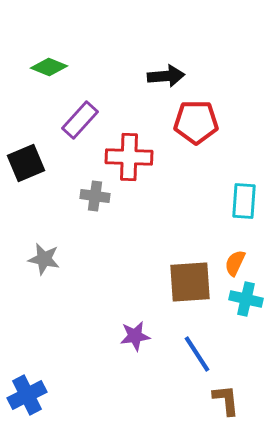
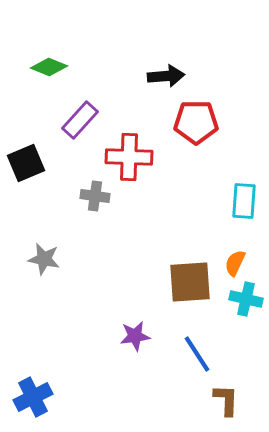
blue cross: moved 6 px right, 2 px down
brown L-shape: rotated 8 degrees clockwise
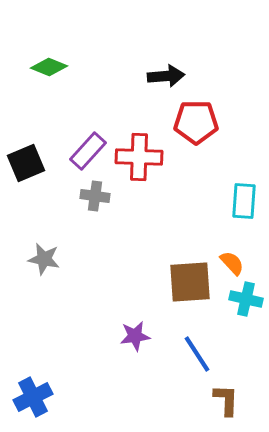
purple rectangle: moved 8 px right, 31 px down
red cross: moved 10 px right
orange semicircle: moved 3 px left; rotated 112 degrees clockwise
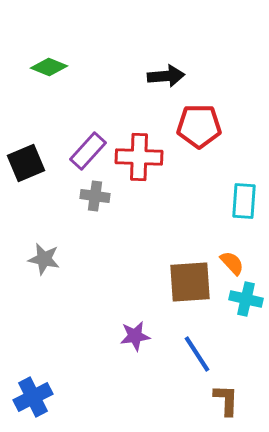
red pentagon: moved 3 px right, 4 px down
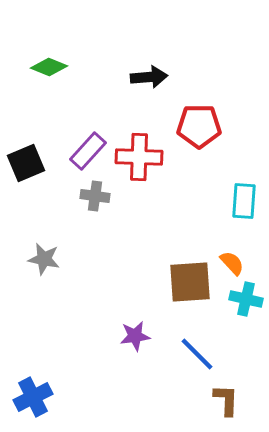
black arrow: moved 17 px left, 1 px down
blue line: rotated 12 degrees counterclockwise
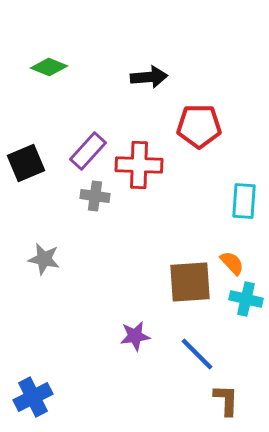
red cross: moved 8 px down
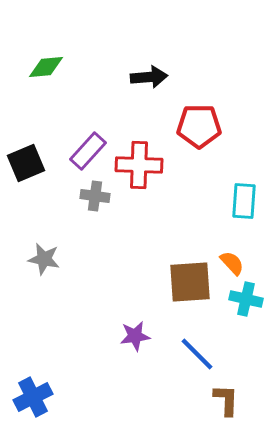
green diamond: moved 3 px left; rotated 27 degrees counterclockwise
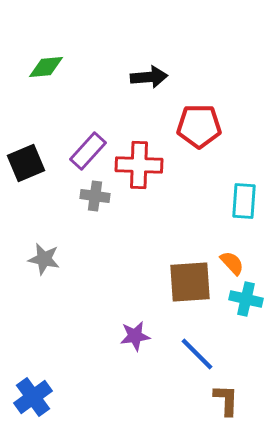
blue cross: rotated 9 degrees counterclockwise
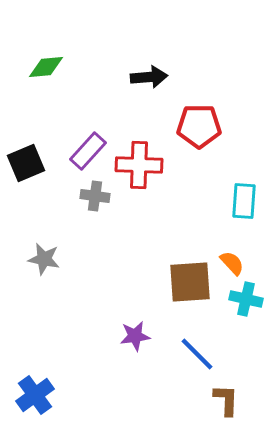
blue cross: moved 2 px right, 2 px up
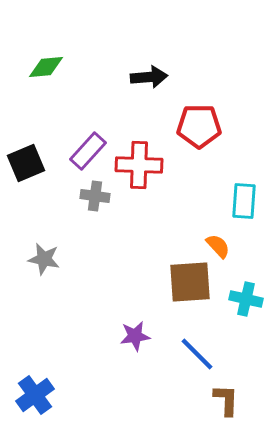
orange semicircle: moved 14 px left, 17 px up
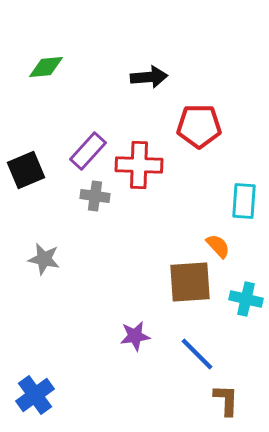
black square: moved 7 px down
